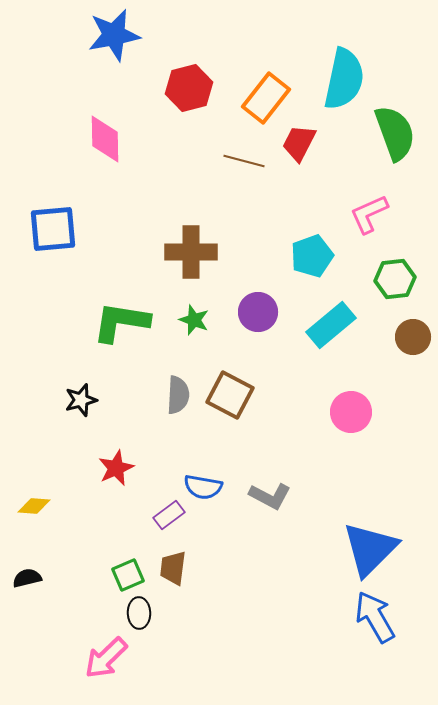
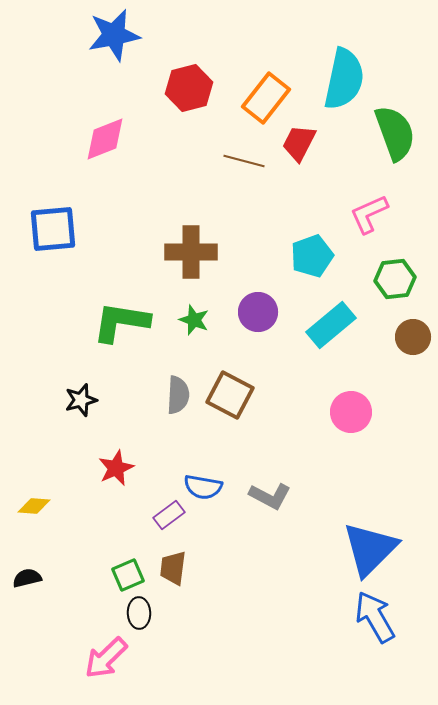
pink diamond: rotated 69 degrees clockwise
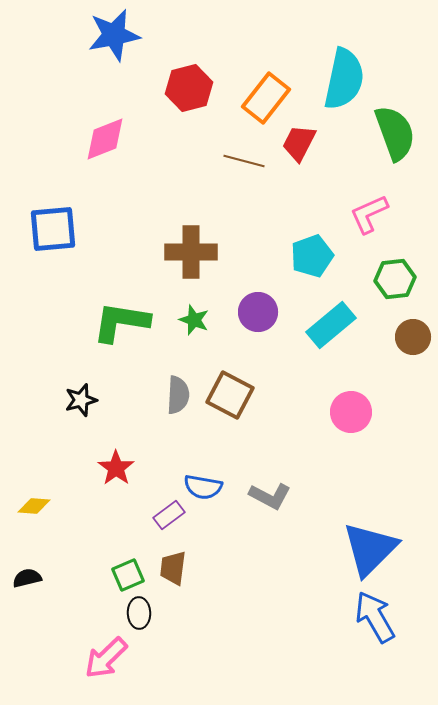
red star: rotated 12 degrees counterclockwise
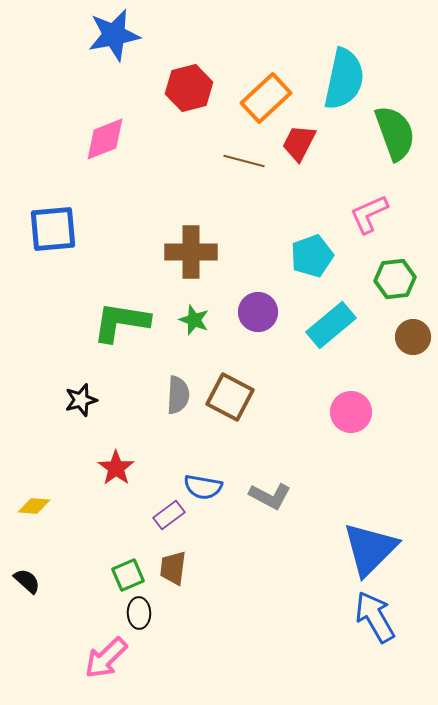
orange rectangle: rotated 9 degrees clockwise
brown square: moved 2 px down
black semicircle: moved 3 px down; rotated 56 degrees clockwise
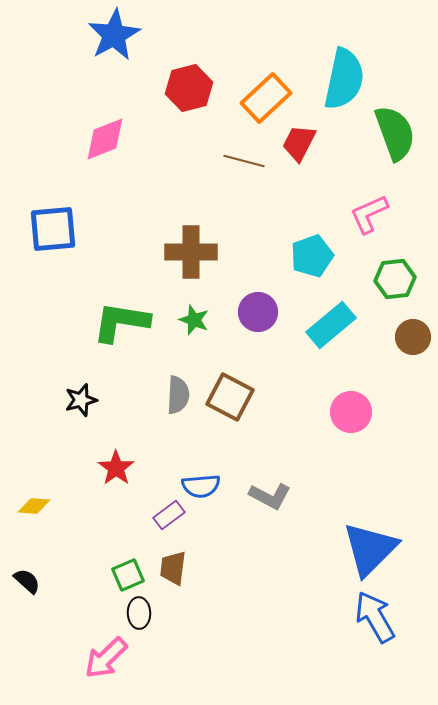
blue star: rotated 18 degrees counterclockwise
blue semicircle: moved 2 px left, 1 px up; rotated 15 degrees counterclockwise
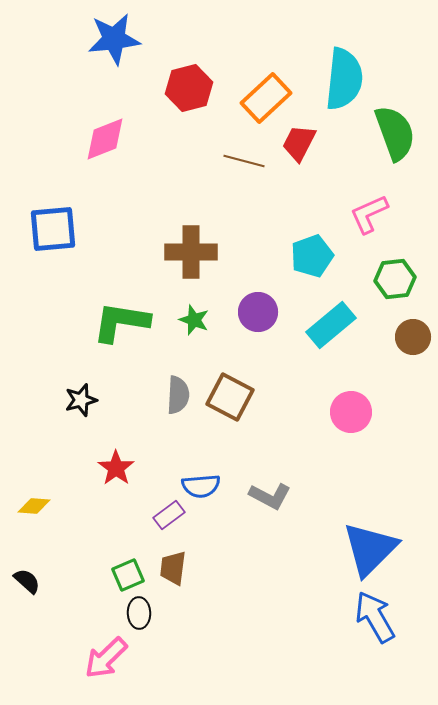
blue star: moved 4 px down; rotated 22 degrees clockwise
cyan semicircle: rotated 6 degrees counterclockwise
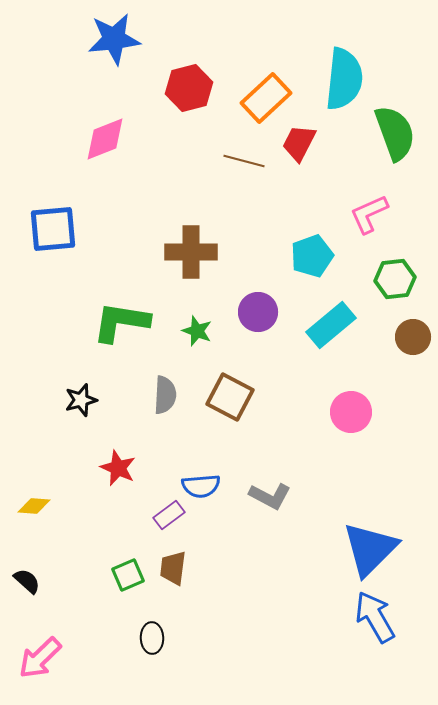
green star: moved 3 px right, 11 px down
gray semicircle: moved 13 px left
red star: moved 2 px right; rotated 12 degrees counterclockwise
black ellipse: moved 13 px right, 25 px down
pink arrow: moved 66 px left
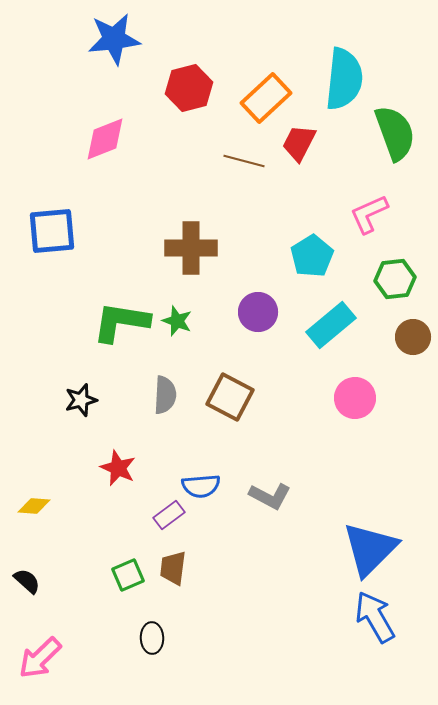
blue square: moved 1 px left, 2 px down
brown cross: moved 4 px up
cyan pentagon: rotated 12 degrees counterclockwise
green star: moved 20 px left, 10 px up
pink circle: moved 4 px right, 14 px up
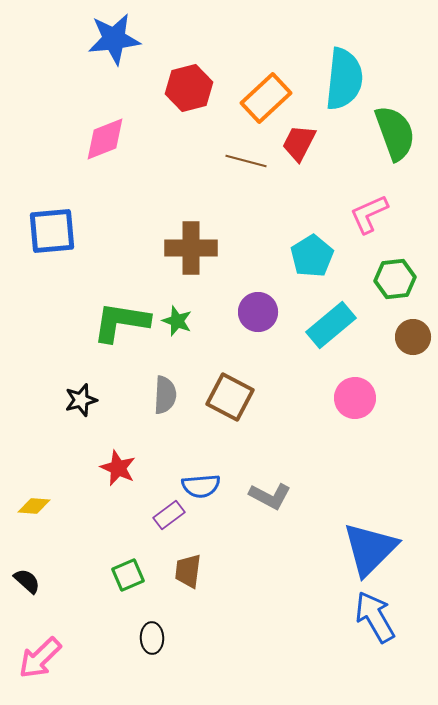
brown line: moved 2 px right
brown trapezoid: moved 15 px right, 3 px down
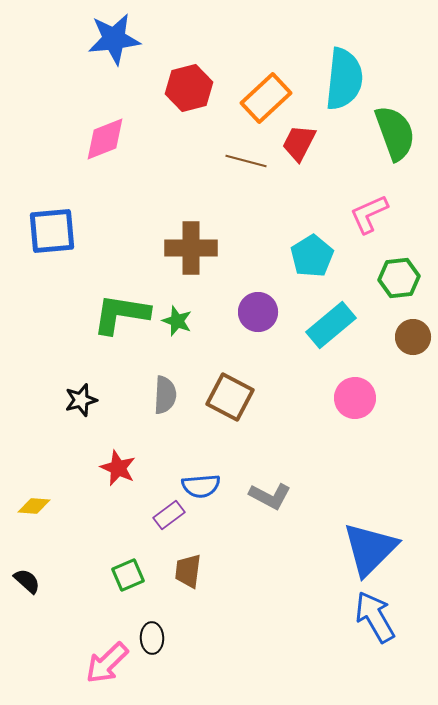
green hexagon: moved 4 px right, 1 px up
green L-shape: moved 8 px up
pink arrow: moved 67 px right, 5 px down
